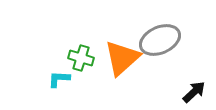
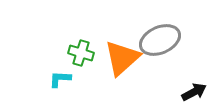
green cross: moved 5 px up
cyan L-shape: moved 1 px right
black arrow: rotated 15 degrees clockwise
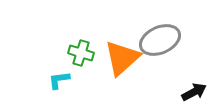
cyan L-shape: moved 1 px left, 1 px down; rotated 10 degrees counterclockwise
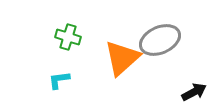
green cross: moved 13 px left, 16 px up
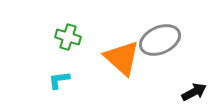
orange triangle: rotated 36 degrees counterclockwise
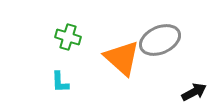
cyan L-shape: moved 1 px right, 2 px down; rotated 85 degrees counterclockwise
